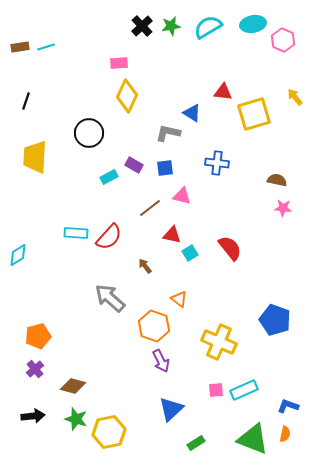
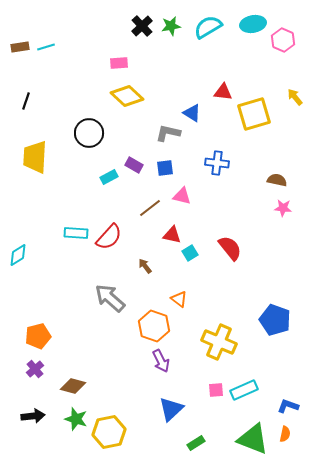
yellow diamond at (127, 96): rotated 72 degrees counterclockwise
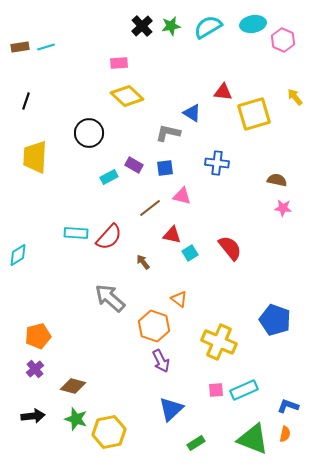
brown arrow at (145, 266): moved 2 px left, 4 px up
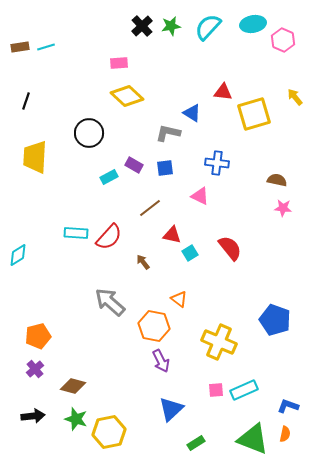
cyan semicircle at (208, 27): rotated 16 degrees counterclockwise
pink triangle at (182, 196): moved 18 px right; rotated 12 degrees clockwise
gray arrow at (110, 298): moved 4 px down
orange hexagon at (154, 326): rotated 8 degrees counterclockwise
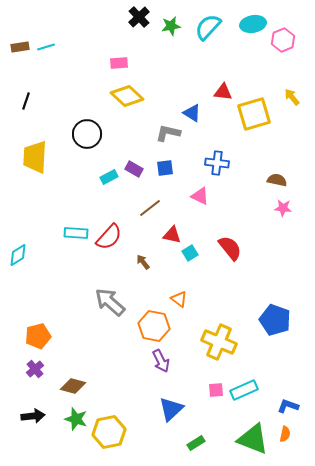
black cross at (142, 26): moved 3 px left, 9 px up
pink hexagon at (283, 40): rotated 15 degrees clockwise
yellow arrow at (295, 97): moved 3 px left
black circle at (89, 133): moved 2 px left, 1 px down
purple rectangle at (134, 165): moved 4 px down
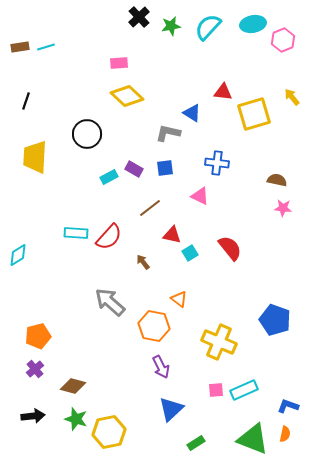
purple arrow at (161, 361): moved 6 px down
